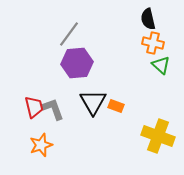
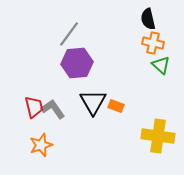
gray L-shape: rotated 15 degrees counterclockwise
yellow cross: rotated 12 degrees counterclockwise
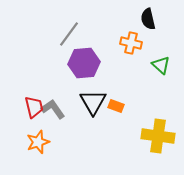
orange cross: moved 22 px left
purple hexagon: moved 7 px right
orange star: moved 3 px left, 3 px up
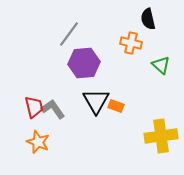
black triangle: moved 3 px right, 1 px up
yellow cross: moved 3 px right; rotated 16 degrees counterclockwise
orange star: rotated 30 degrees counterclockwise
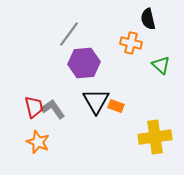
yellow cross: moved 6 px left, 1 px down
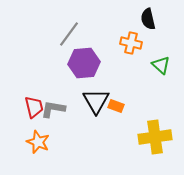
gray L-shape: rotated 45 degrees counterclockwise
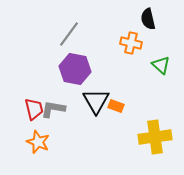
purple hexagon: moved 9 px left, 6 px down; rotated 16 degrees clockwise
red trapezoid: moved 2 px down
